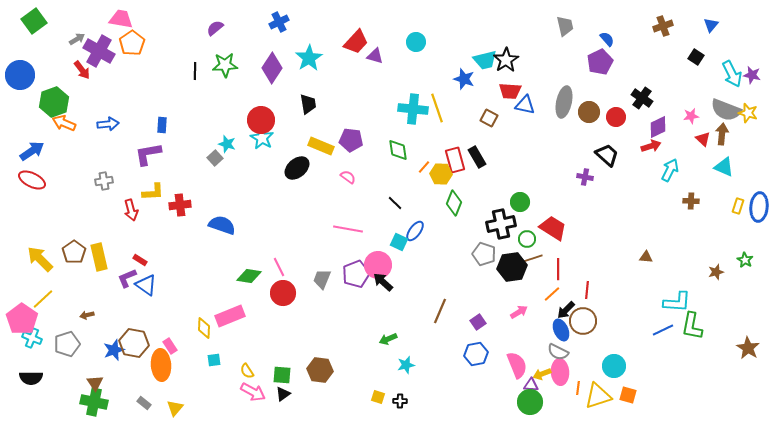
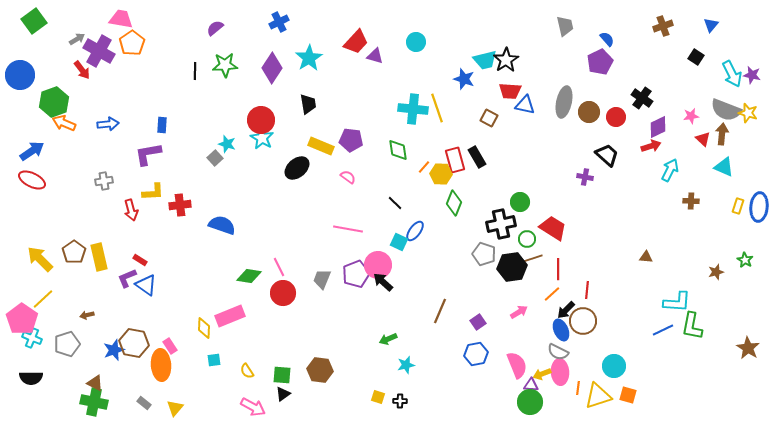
brown triangle at (95, 383): rotated 30 degrees counterclockwise
pink arrow at (253, 392): moved 15 px down
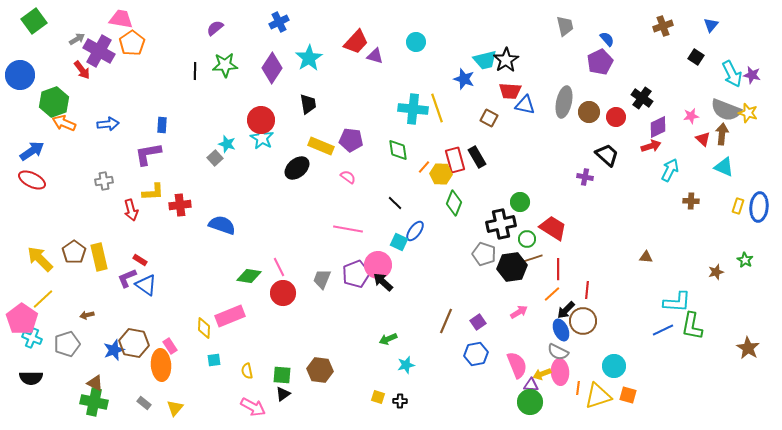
brown line at (440, 311): moved 6 px right, 10 px down
yellow semicircle at (247, 371): rotated 21 degrees clockwise
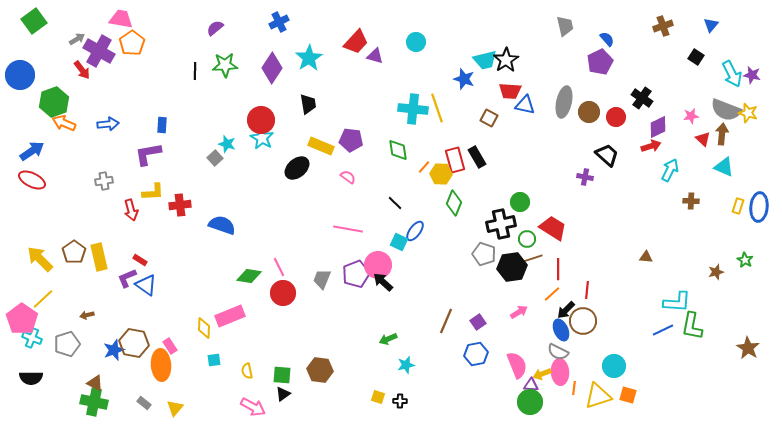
orange line at (578, 388): moved 4 px left
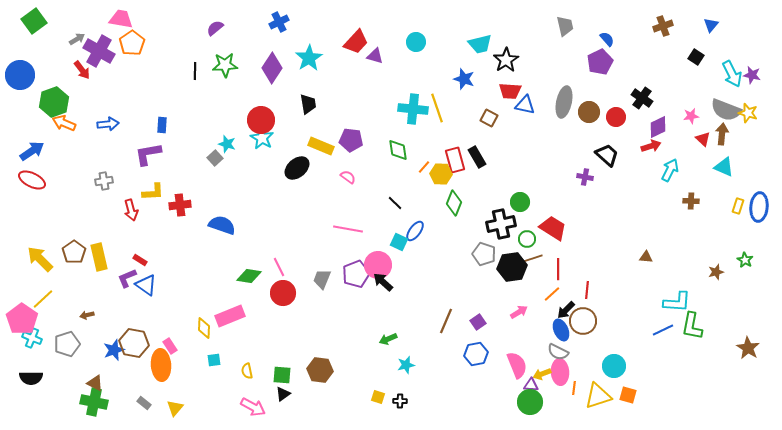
cyan trapezoid at (485, 60): moved 5 px left, 16 px up
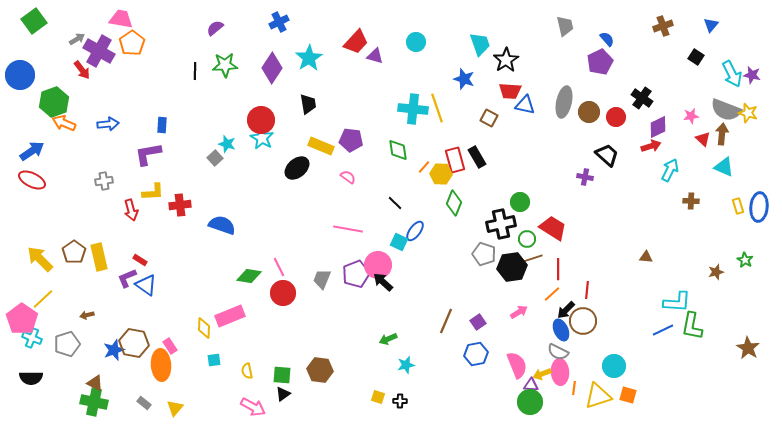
cyan trapezoid at (480, 44): rotated 95 degrees counterclockwise
yellow rectangle at (738, 206): rotated 35 degrees counterclockwise
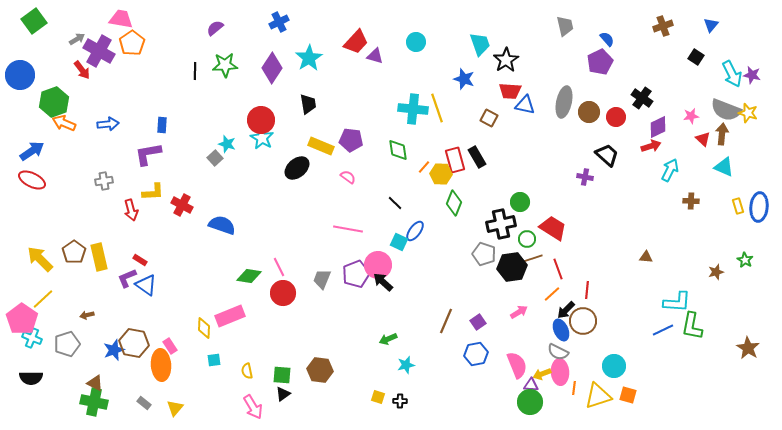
red cross at (180, 205): moved 2 px right; rotated 35 degrees clockwise
red line at (558, 269): rotated 20 degrees counterclockwise
pink arrow at (253, 407): rotated 30 degrees clockwise
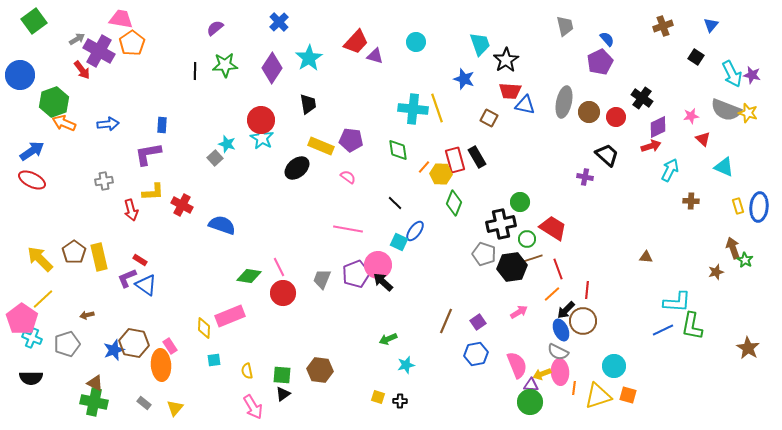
blue cross at (279, 22): rotated 18 degrees counterclockwise
brown arrow at (722, 134): moved 11 px right, 114 px down; rotated 25 degrees counterclockwise
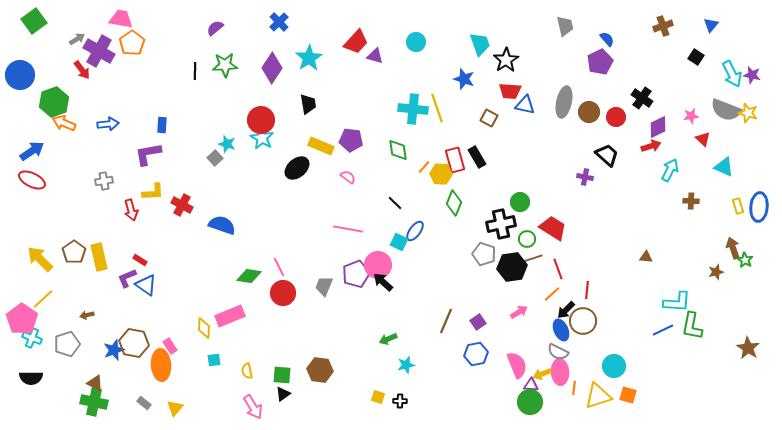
gray trapezoid at (322, 279): moved 2 px right, 7 px down
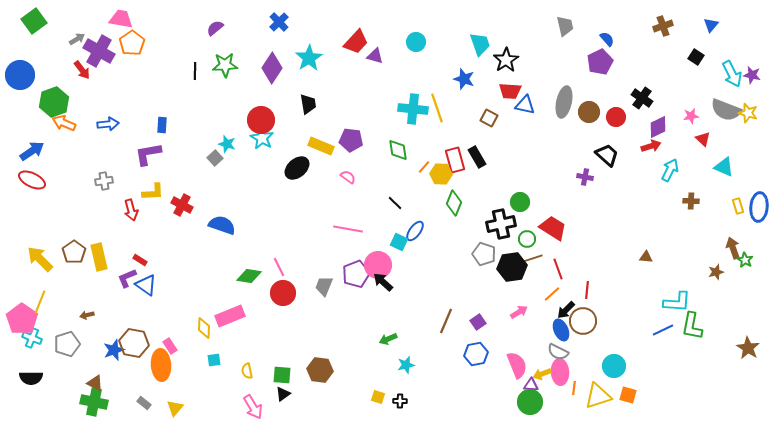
yellow line at (43, 299): moved 3 px left, 3 px down; rotated 25 degrees counterclockwise
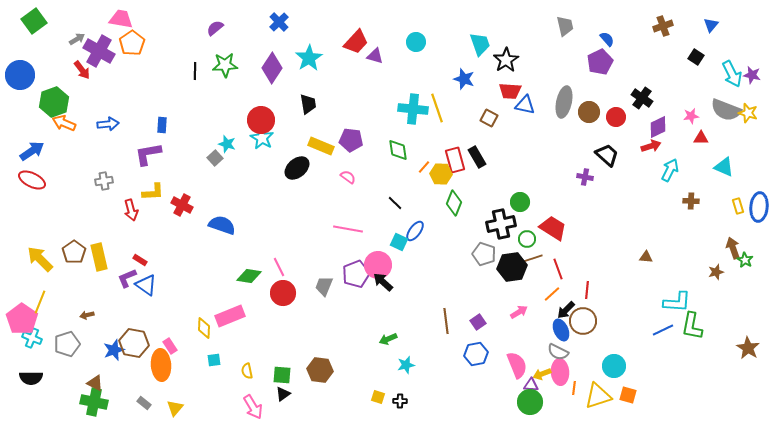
red triangle at (703, 139): moved 2 px left, 1 px up; rotated 42 degrees counterclockwise
brown line at (446, 321): rotated 30 degrees counterclockwise
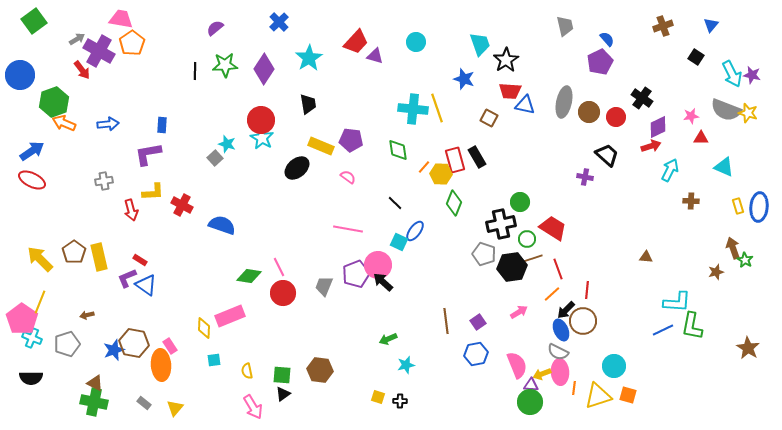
purple diamond at (272, 68): moved 8 px left, 1 px down
